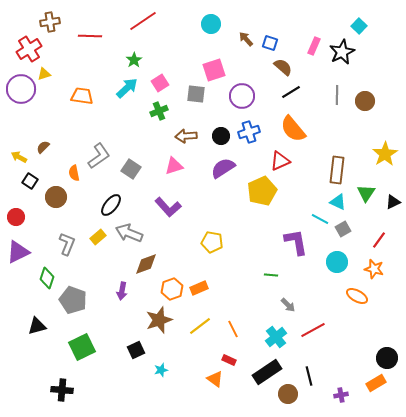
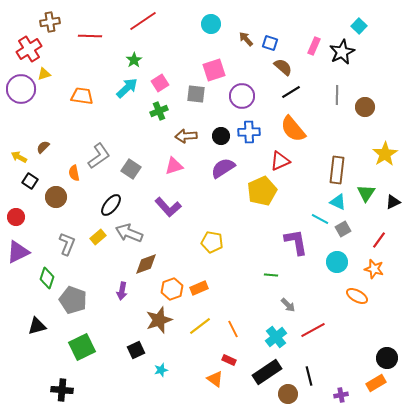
brown circle at (365, 101): moved 6 px down
blue cross at (249, 132): rotated 15 degrees clockwise
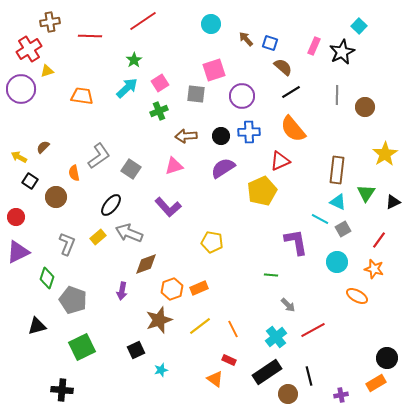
yellow triangle at (44, 74): moved 3 px right, 3 px up
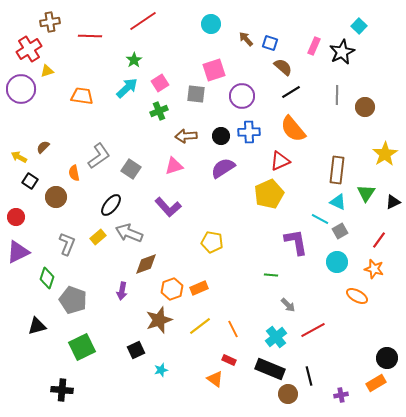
yellow pentagon at (262, 191): moved 7 px right, 3 px down
gray square at (343, 229): moved 3 px left, 2 px down
black rectangle at (267, 372): moved 3 px right, 3 px up; rotated 56 degrees clockwise
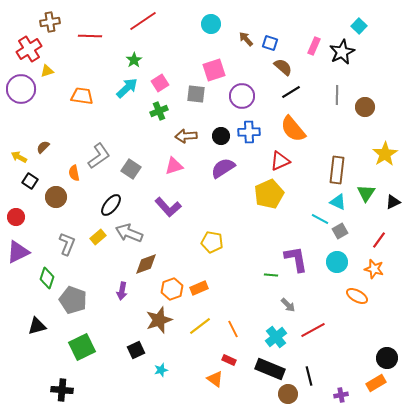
purple L-shape at (296, 242): moved 17 px down
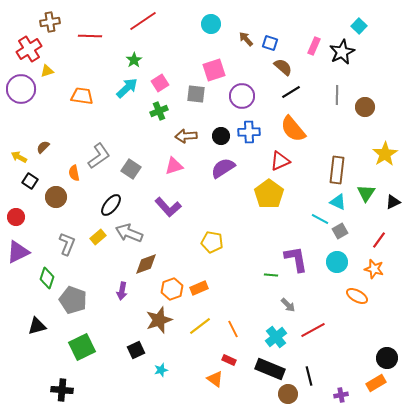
yellow pentagon at (269, 194): rotated 12 degrees counterclockwise
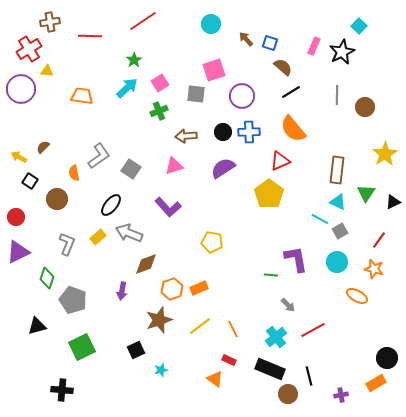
yellow triangle at (47, 71): rotated 24 degrees clockwise
black circle at (221, 136): moved 2 px right, 4 px up
brown circle at (56, 197): moved 1 px right, 2 px down
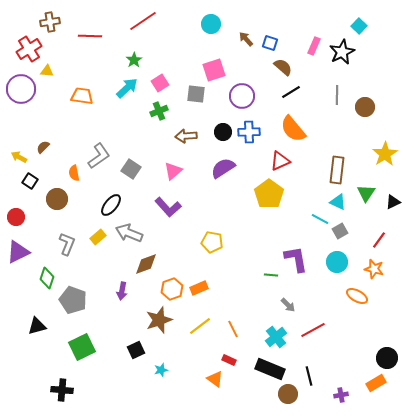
pink triangle at (174, 166): moved 1 px left, 5 px down; rotated 24 degrees counterclockwise
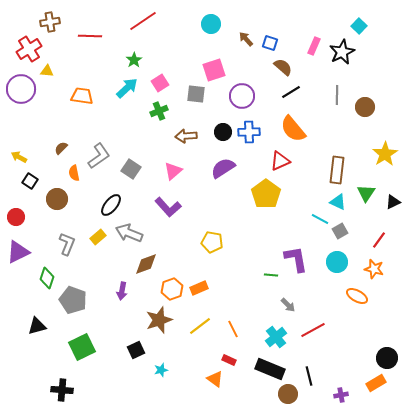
brown semicircle at (43, 147): moved 18 px right, 1 px down
yellow pentagon at (269, 194): moved 3 px left
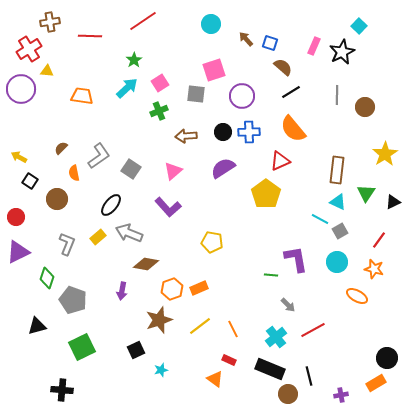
brown diamond at (146, 264): rotated 30 degrees clockwise
